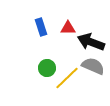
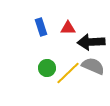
black arrow: rotated 24 degrees counterclockwise
yellow line: moved 1 px right, 5 px up
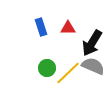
black arrow: moved 1 px right, 1 px down; rotated 56 degrees counterclockwise
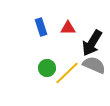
gray semicircle: moved 1 px right, 1 px up
yellow line: moved 1 px left
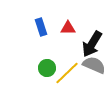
black arrow: moved 1 px down
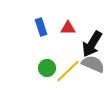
gray semicircle: moved 1 px left, 1 px up
yellow line: moved 1 px right, 2 px up
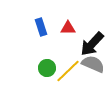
black arrow: rotated 12 degrees clockwise
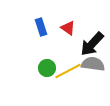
red triangle: rotated 35 degrees clockwise
gray semicircle: rotated 15 degrees counterclockwise
yellow line: rotated 16 degrees clockwise
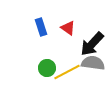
gray semicircle: moved 1 px up
yellow line: moved 1 px left, 1 px down
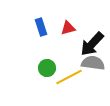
red triangle: rotated 49 degrees counterclockwise
yellow line: moved 2 px right, 5 px down
